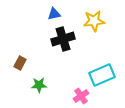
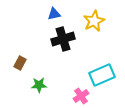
yellow star: rotated 20 degrees counterclockwise
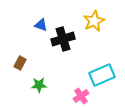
blue triangle: moved 13 px left, 11 px down; rotated 32 degrees clockwise
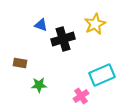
yellow star: moved 1 px right, 3 px down
brown rectangle: rotated 72 degrees clockwise
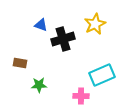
pink cross: rotated 35 degrees clockwise
